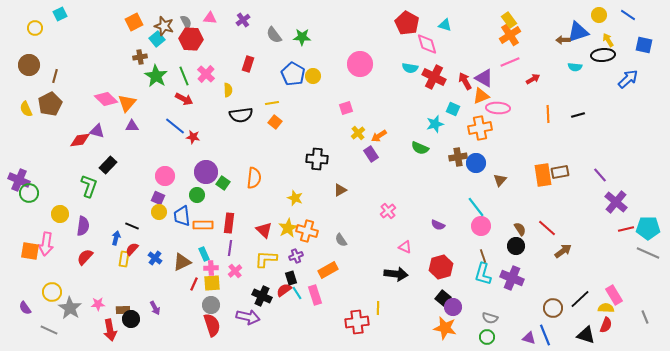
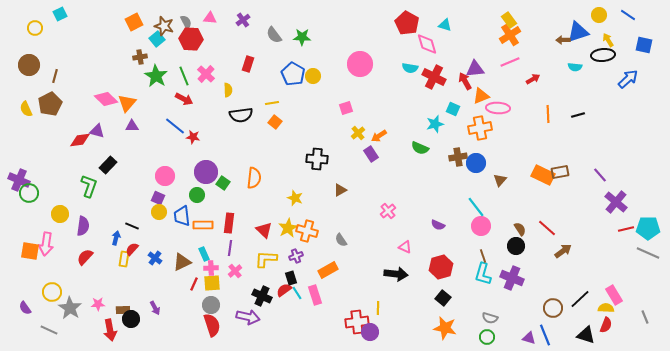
purple triangle at (484, 78): moved 9 px left, 9 px up; rotated 36 degrees counterclockwise
orange rectangle at (543, 175): rotated 55 degrees counterclockwise
purple circle at (453, 307): moved 83 px left, 25 px down
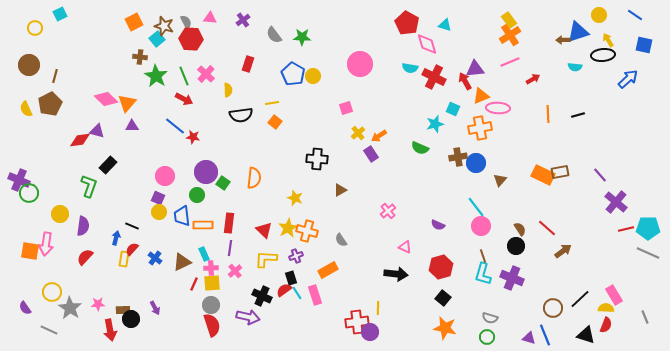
blue line at (628, 15): moved 7 px right
brown cross at (140, 57): rotated 16 degrees clockwise
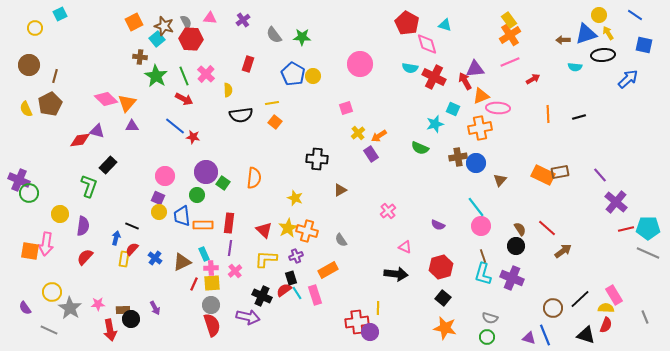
blue triangle at (578, 32): moved 8 px right, 2 px down
yellow arrow at (608, 40): moved 7 px up
black line at (578, 115): moved 1 px right, 2 px down
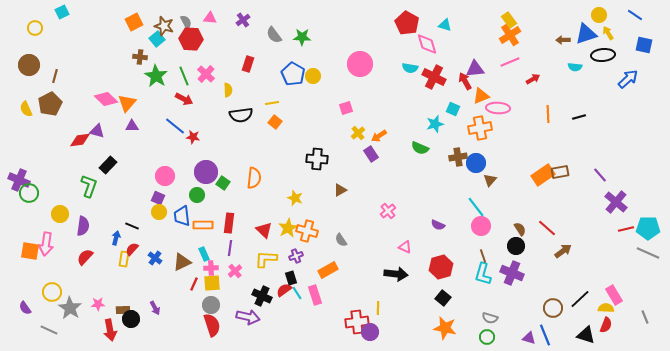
cyan square at (60, 14): moved 2 px right, 2 px up
orange rectangle at (543, 175): rotated 60 degrees counterclockwise
brown triangle at (500, 180): moved 10 px left
purple cross at (512, 278): moved 5 px up
